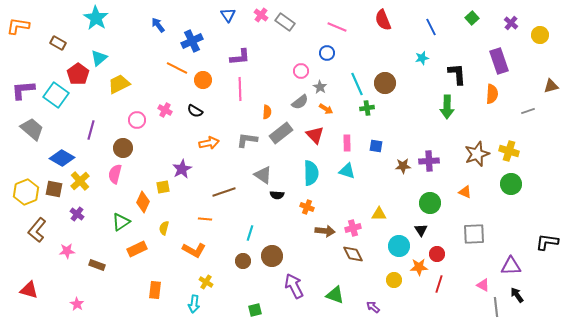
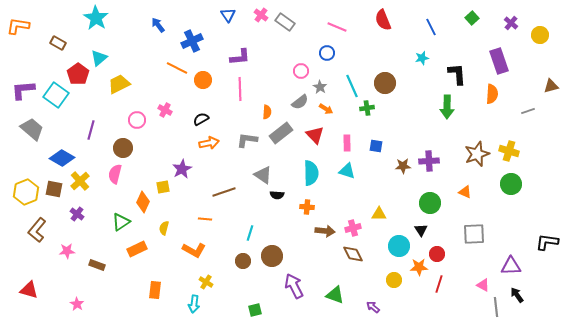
cyan line at (357, 84): moved 5 px left, 2 px down
black semicircle at (195, 111): moved 6 px right, 8 px down; rotated 119 degrees clockwise
orange cross at (307, 207): rotated 16 degrees counterclockwise
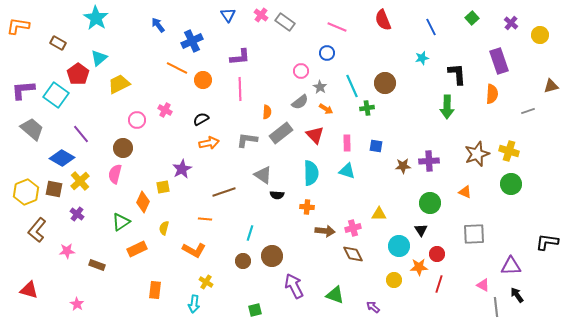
purple line at (91, 130): moved 10 px left, 4 px down; rotated 54 degrees counterclockwise
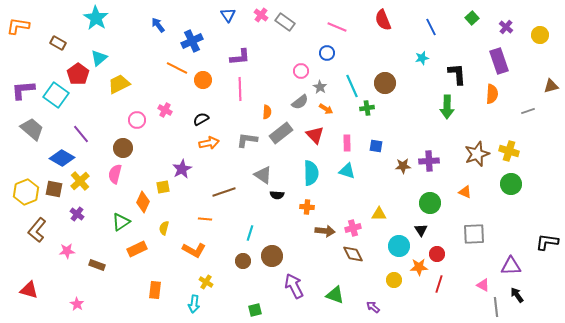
purple cross at (511, 23): moved 5 px left, 4 px down
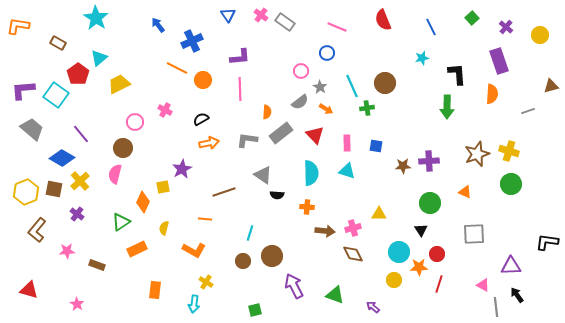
pink circle at (137, 120): moved 2 px left, 2 px down
cyan circle at (399, 246): moved 6 px down
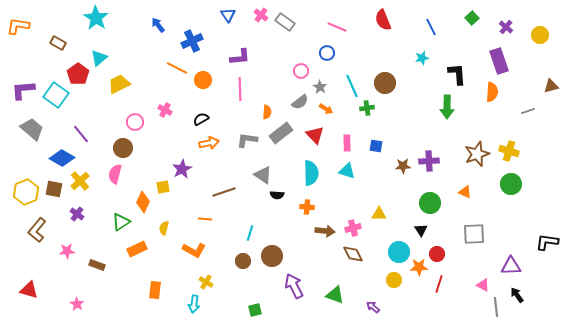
orange semicircle at (492, 94): moved 2 px up
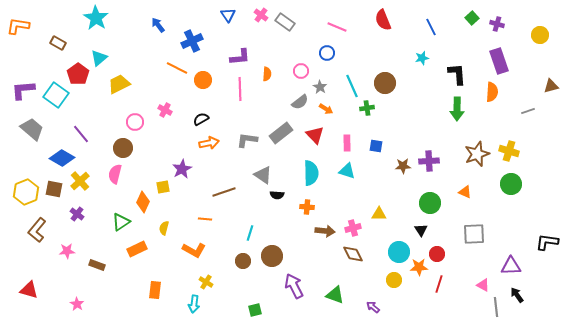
purple cross at (506, 27): moved 9 px left, 3 px up; rotated 24 degrees counterclockwise
green arrow at (447, 107): moved 10 px right, 2 px down
orange semicircle at (267, 112): moved 38 px up
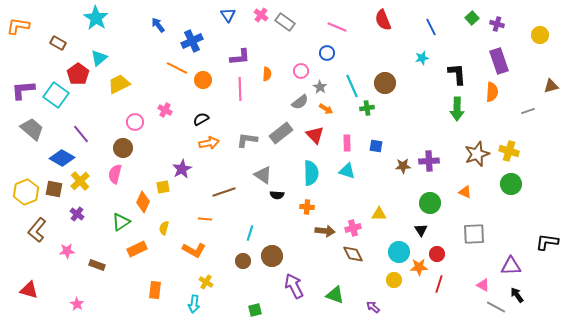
gray line at (496, 307): rotated 54 degrees counterclockwise
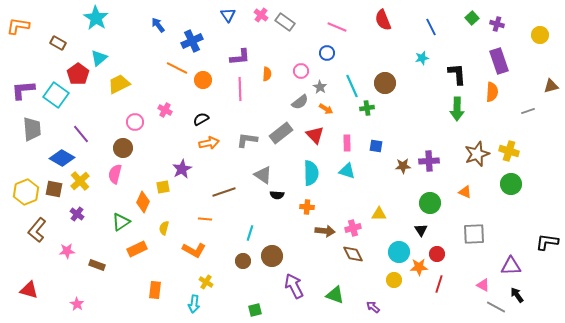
gray trapezoid at (32, 129): rotated 45 degrees clockwise
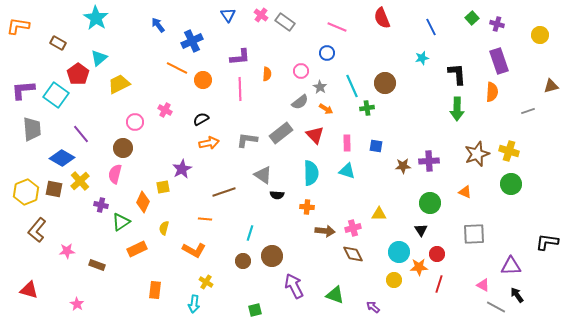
red semicircle at (383, 20): moved 1 px left, 2 px up
purple cross at (77, 214): moved 24 px right, 9 px up; rotated 24 degrees counterclockwise
